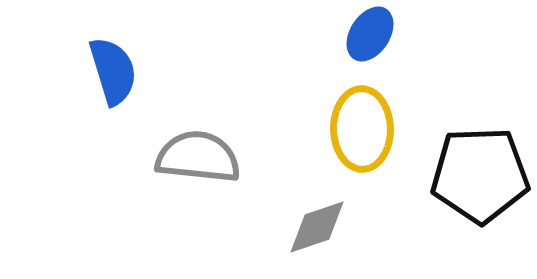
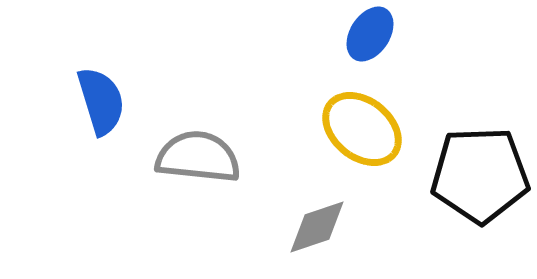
blue semicircle: moved 12 px left, 30 px down
yellow ellipse: rotated 50 degrees counterclockwise
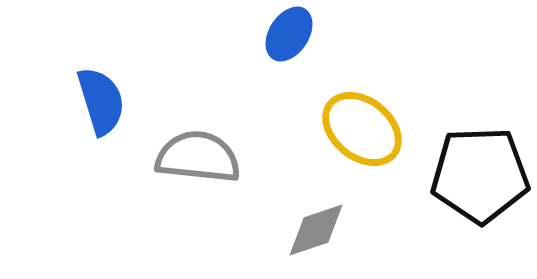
blue ellipse: moved 81 px left
gray diamond: moved 1 px left, 3 px down
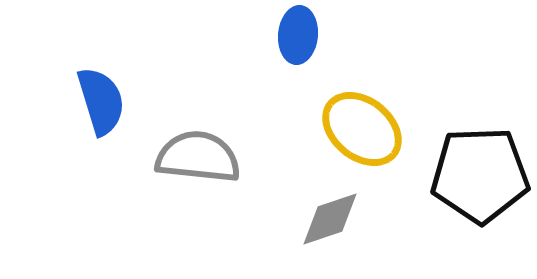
blue ellipse: moved 9 px right, 1 px down; rotated 28 degrees counterclockwise
gray diamond: moved 14 px right, 11 px up
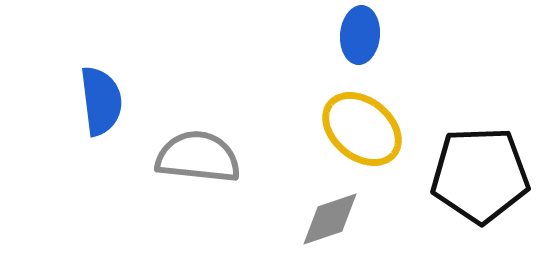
blue ellipse: moved 62 px right
blue semicircle: rotated 10 degrees clockwise
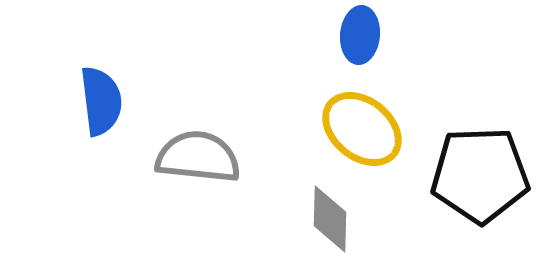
gray diamond: rotated 70 degrees counterclockwise
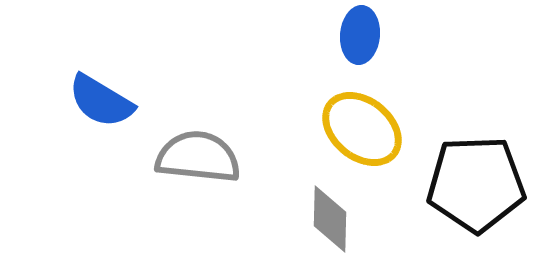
blue semicircle: rotated 128 degrees clockwise
black pentagon: moved 4 px left, 9 px down
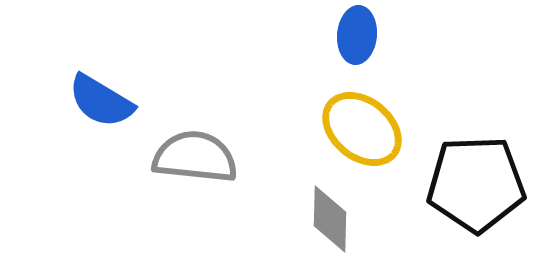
blue ellipse: moved 3 px left
gray semicircle: moved 3 px left
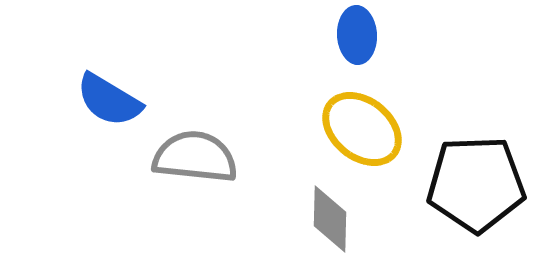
blue ellipse: rotated 8 degrees counterclockwise
blue semicircle: moved 8 px right, 1 px up
